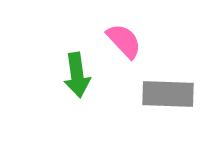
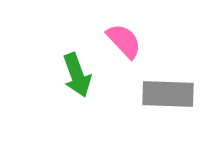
green arrow: rotated 12 degrees counterclockwise
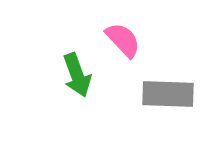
pink semicircle: moved 1 px left, 1 px up
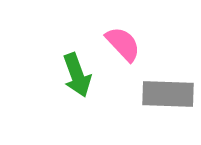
pink semicircle: moved 4 px down
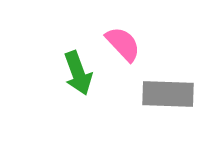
green arrow: moved 1 px right, 2 px up
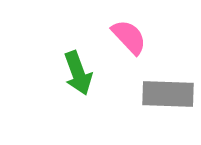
pink semicircle: moved 6 px right, 7 px up
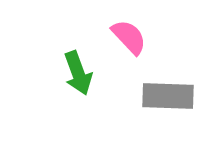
gray rectangle: moved 2 px down
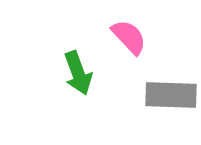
gray rectangle: moved 3 px right, 1 px up
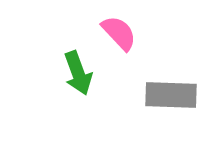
pink semicircle: moved 10 px left, 4 px up
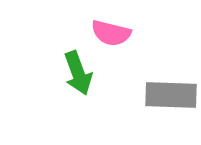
pink semicircle: moved 8 px left; rotated 147 degrees clockwise
